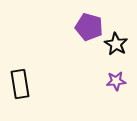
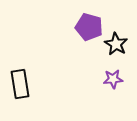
purple star: moved 3 px left, 2 px up
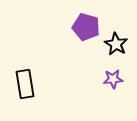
purple pentagon: moved 3 px left
black rectangle: moved 5 px right
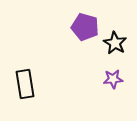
purple pentagon: moved 1 px left
black star: moved 1 px left, 1 px up
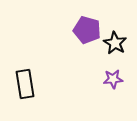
purple pentagon: moved 2 px right, 3 px down
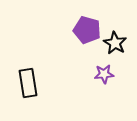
purple star: moved 9 px left, 5 px up
black rectangle: moved 3 px right, 1 px up
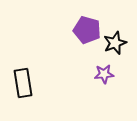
black star: rotated 20 degrees clockwise
black rectangle: moved 5 px left
